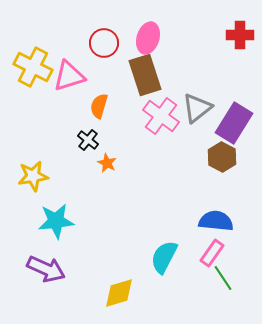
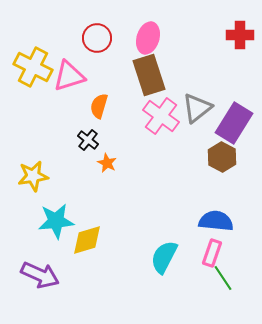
red circle: moved 7 px left, 5 px up
brown rectangle: moved 4 px right
pink rectangle: rotated 16 degrees counterclockwise
purple arrow: moved 6 px left, 6 px down
yellow diamond: moved 32 px left, 53 px up
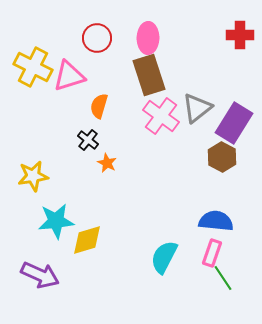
pink ellipse: rotated 16 degrees counterclockwise
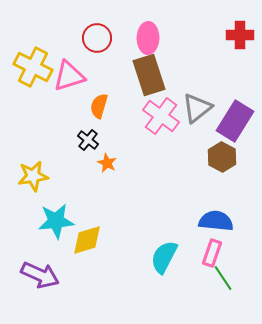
purple rectangle: moved 1 px right, 2 px up
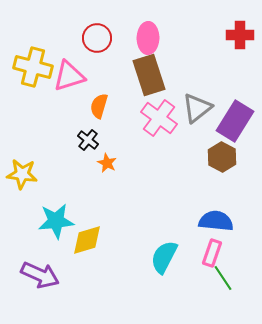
yellow cross: rotated 12 degrees counterclockwise
pink cross: moved 2 px left, 2 px down
yellow star: moved 11 px left, 2 px up; rotated 16 degrees clockwise
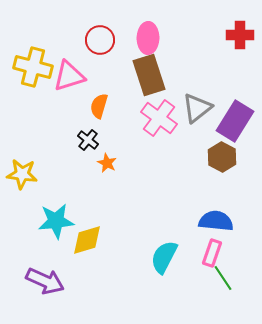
red circle: moved 3 px right, 2 px down
purple arrow: moved 5 px right, 6 px down
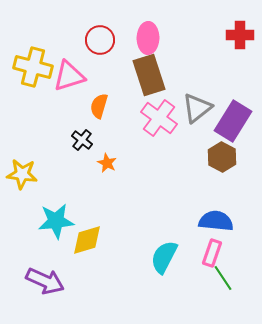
purple rectangle: moved 2 px left
black cross: moved 6 px left
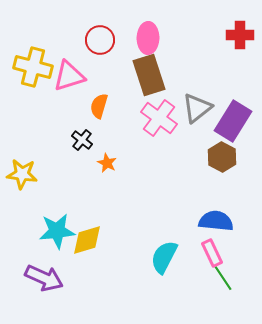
cyan star: moved 1 px right, 10 px down
pink rectangle: rotated 44 degrees counterclockwise
purple arrow: moved 1 px left, 3 px up
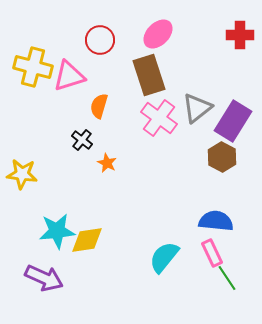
pink ellipse: moved 10 px right, 4 px up; rotated 44 degrees clockwise
yellow diamond: rotated 8 degrees clockwise
cyan semicircle: rotated 12 degrees clockwise
green line: moved 4 px right
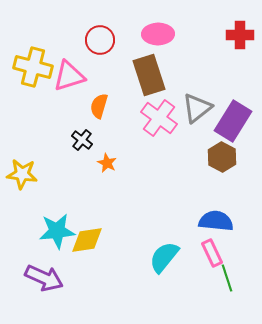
pink ellipse: rotated 44 degrees clockwise
green line: rotated 16 degrees clockwise
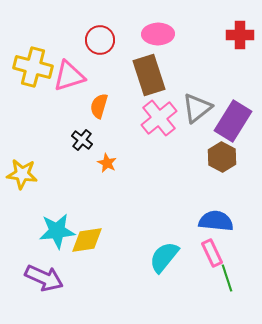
pink cross: rotated 15 degrees clockwise
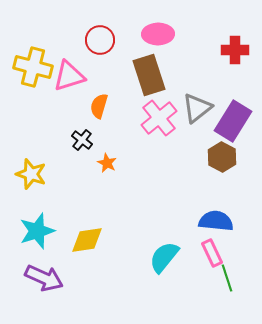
red cross: moved 5 px left, 15 px down
yellow star: moved 9 px right; rotated 12 degrees clockwise
cyan star: moved 20 px left; rotated 12 degrees counterclockwise
